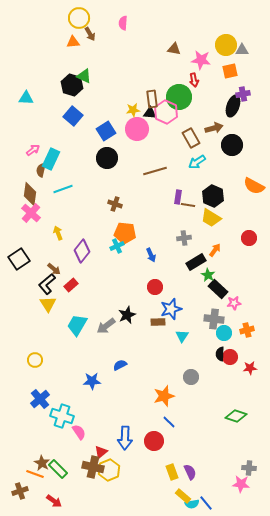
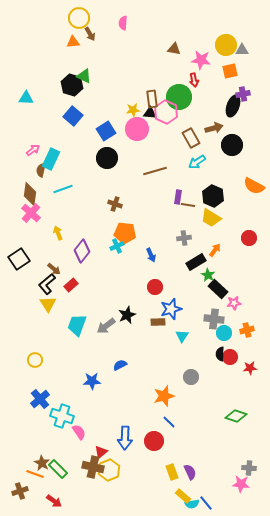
cyan trapezoid at (77, 325): rotated 10 degrees counterclockwise
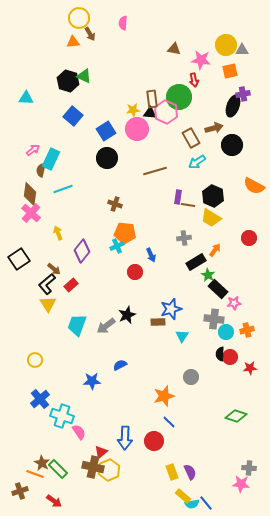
black hexagon at (72, 85): moved 4 px left, 4 px up
red circle at (155, 287): moved 20 px left, 15 px up
cyan circle at (224, 333): moved 2 px right, 1 px up
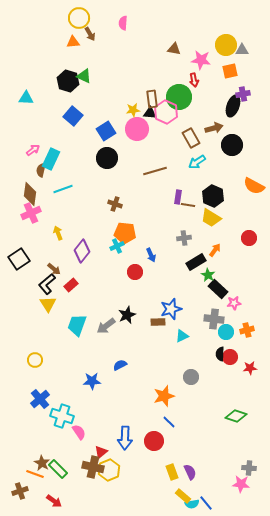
pink cross at (31, 213): rotated 24 degrees clockwise
cyan triangle at (182, 336): rotated 32 degrees clockwise
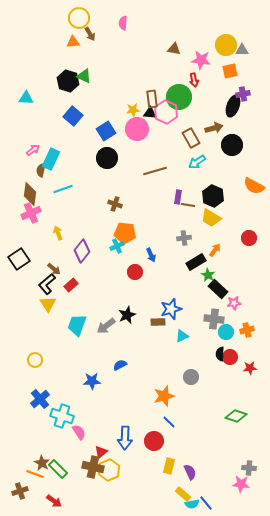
yellow rectangle at (172, 472): moved 3 px left, 6 px up; rotated 35 degrees clockwise
yellow rectangle at (183, 496): moved 2 px up
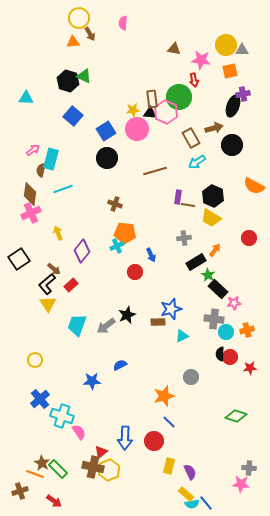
cyan rectangle at (51, 159): rotated 10 degrees counterclockwise
yellow rectangle at (183, 494): moved 3 px right
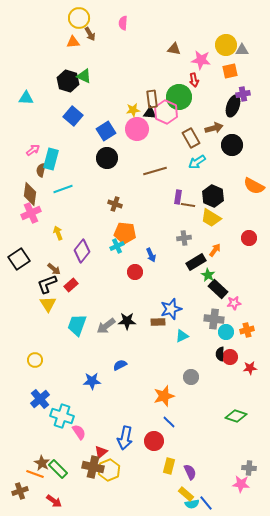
black L-shape at (47, 284): rotated 20 degrees clockwise
black star at (127, 315): moved 6 px down; rotated 24 degrees clockwise
blue arrow at (125, 438): rotated 10 degrees clockwise
